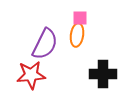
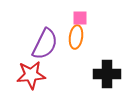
orange ellipse: moved 1 px left, 2 px down
black cross: moved 4 px right
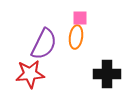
purple semicircle: moved 1 px left
red star: moved 1 px left, 1 px up
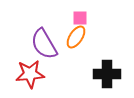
orange ellipse: rotated 25 degrees clockwise
purple semicircle: rotated 124 degrees clockwise
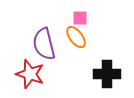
orange ellipse: rotated 70 degrees counterclockwise
purple semicircle: rotated 16 degrees clockwise
red star: rotated 24 degrees clockwise
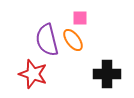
orange ellipse: moved 3 px left, 3 px down
purple semicircle: moved 3 px right, 4 px up
red star: moved 3 px right
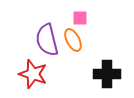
orange ellipse: rotated 10 degrees clockwise
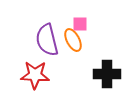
pink square: moved 6 px down
red star: moved 2 px right, 1 px down; rotated 16 degrees counterclockwise
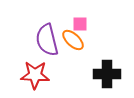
orange ellipse: rotated 20 degrees counterclockwise
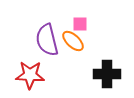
orange ellipse: moved 1 px down
red star: moved 5 px left
